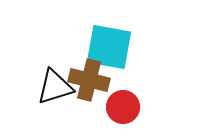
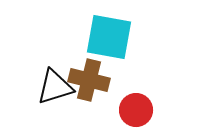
cyan square: moved 10 px up
red circle: moved 13 px right, 3 px down
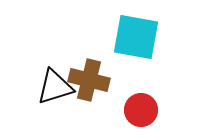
cyan square: moved 27 px right
red circle: moved 5 px right
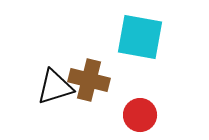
cyan square: moved 4 px right
red circle: moved 1 px left, 5 px down
